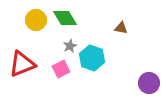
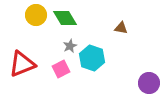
yellow circle: moved 5 px up
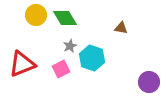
purple circle: moved 1 px up
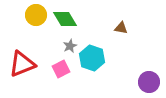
green diamond: moved 1 px down
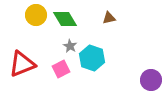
brown triangle: moved 12 px left, 10 px up; rotated 24 degrees counterclockwise
gray star: rotated 16 degrees counterclockwise
purple circle: moved 2 px right, 2 px up
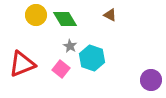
brown triangle: moved 1 px right, 3 px up; rotated 40 degrees clockwise
pink square: rotated 24 degrees counterclockwise
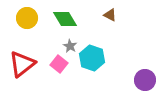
yellow circle: moved 9 px left, 3 px down
red triangle: rotated 16 degrees counterclockwise
pink square: moved 2 px left, 5 px up
purple circle: moved 6 px left
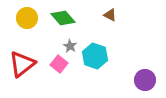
green diamond: moved 2 px left, 1 px up; rotated 10 degrees counterclockwise
cyan hexagon: moved 3 px right, 2 px up
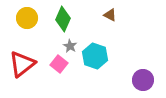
green diamond: moved 1 px down; rotated 65 degrees clockwise
purple circle: moved 2 px left
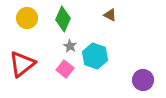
pink square: moved 6 px right, 5 px down
